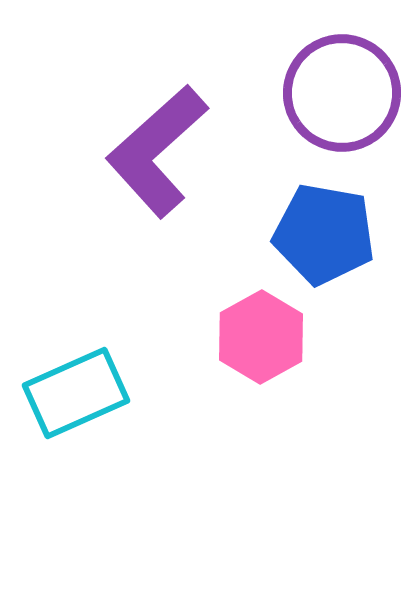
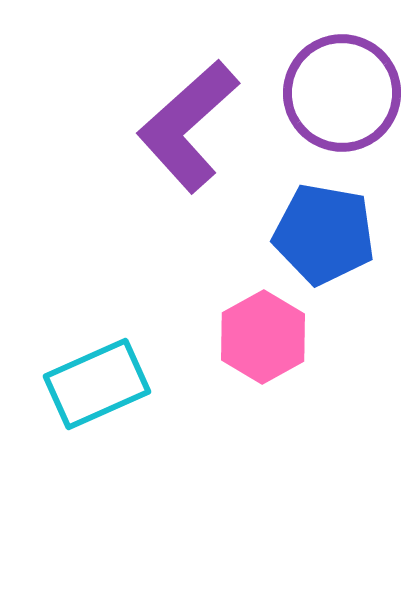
purple L-shape: moved 31 px right, 25 px up
pink hexagon: moved 2 px right
cyan rectangle: moved 21 px right, 9 px up
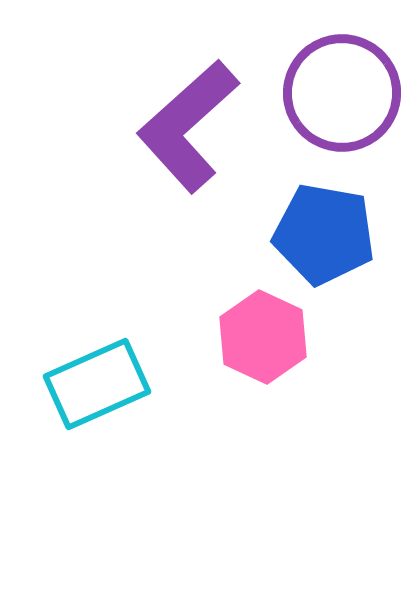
pink hexagon: rotated 6 degrees counterclockwise
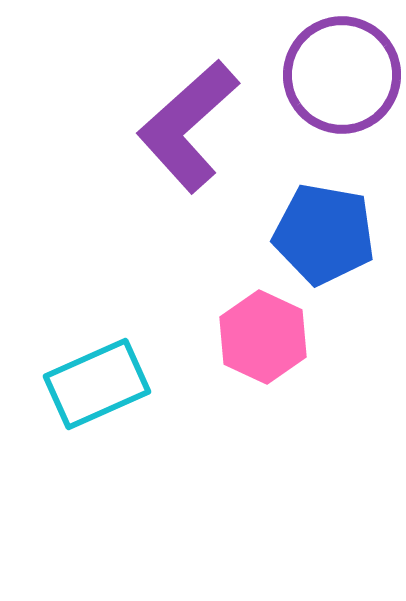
purple circle: moved 18 px up
